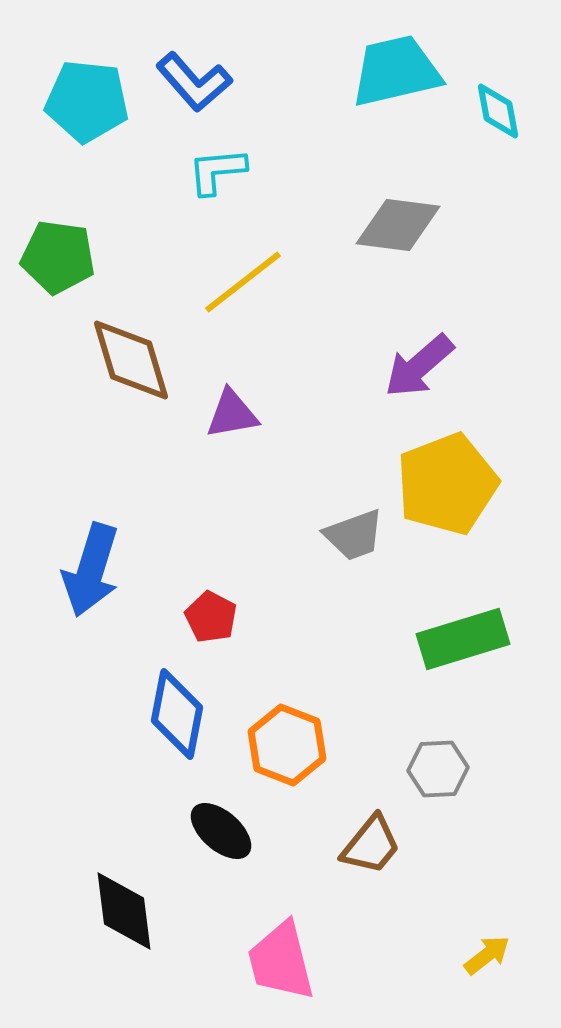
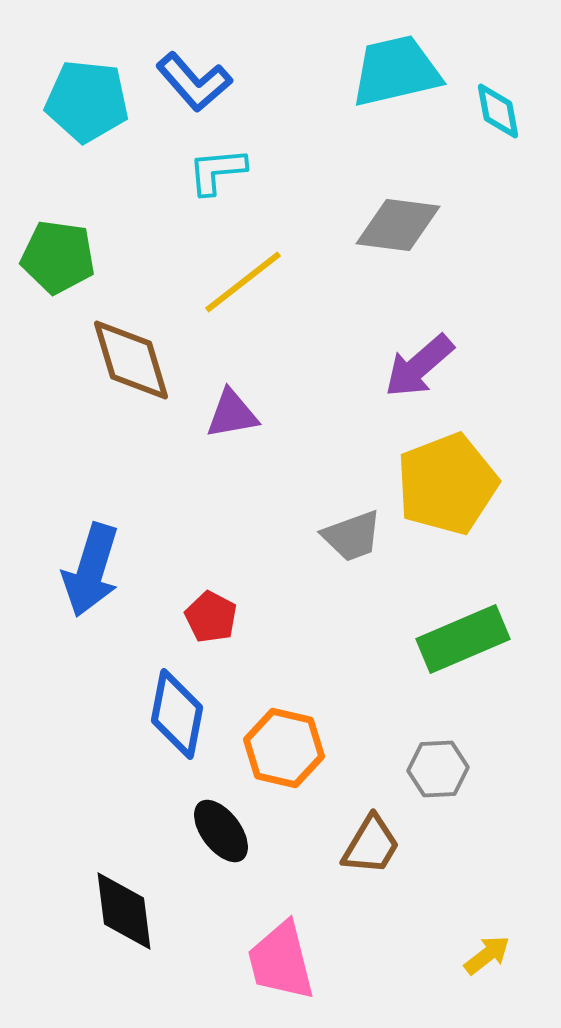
gray trapezoid: moved 2 px left, 1 px down
green rectangle: rotated 6 degrees counterclockwise
orange hexagon: moved 3 px left, 3 px down; rotated 8 degrees counterclockwise
black ellipse: rotated 12 degrees clockwise
brown trapezoid: rotated 8 degrees counterclockwise
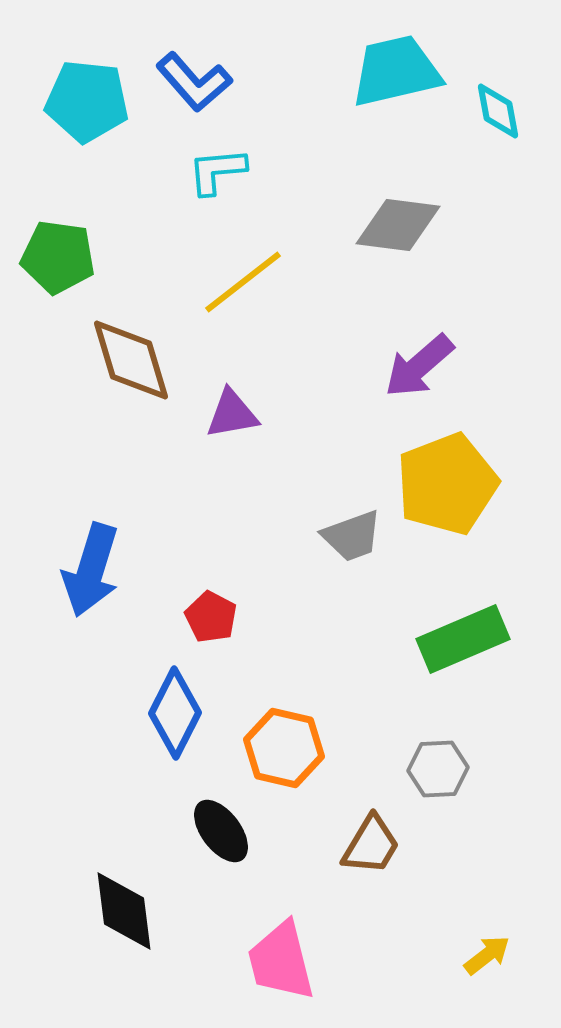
blue diamond: moved 2 px left, 1 px up; rotated 16 degrees clockwise
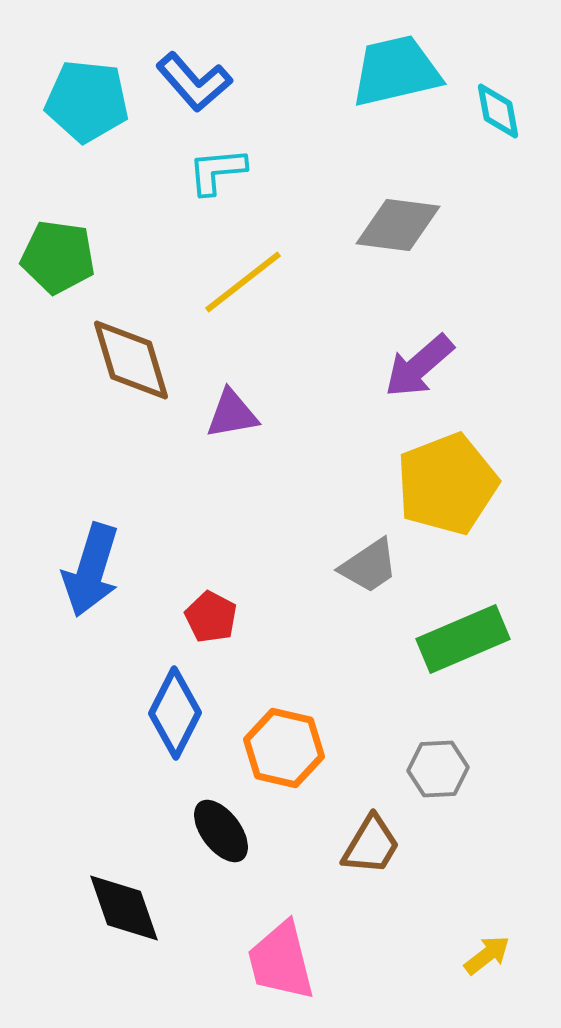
gray trapezoid: moved 17 px right, 30 px down; rotated 14 degrees counterclockwise
black diamond: moved 3 px up; rotated 12 degrees counterclockwise
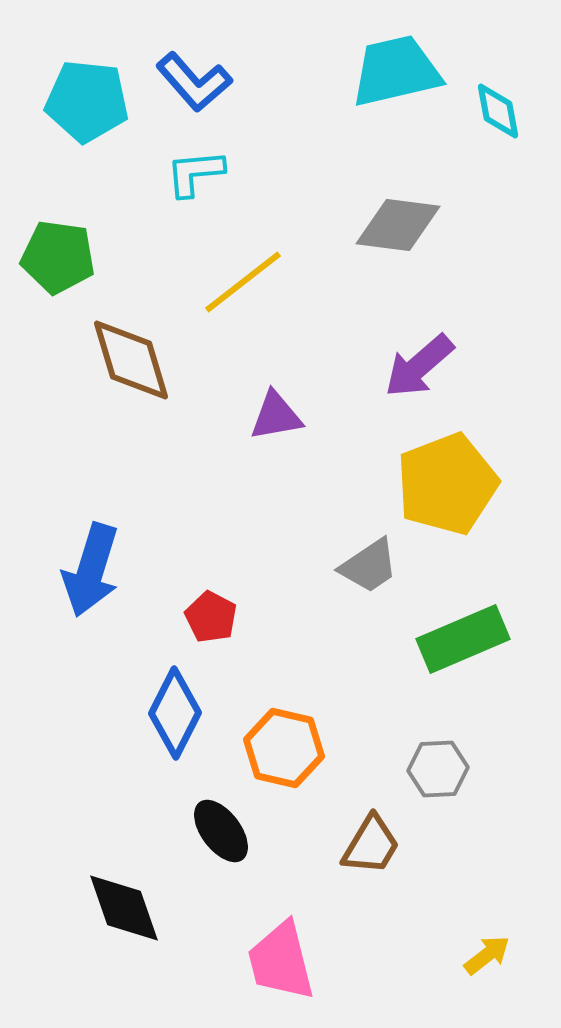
cyan L-shape: moved 22 px left, 2 px down
purple triangle: moved 44 px right, 2 px down
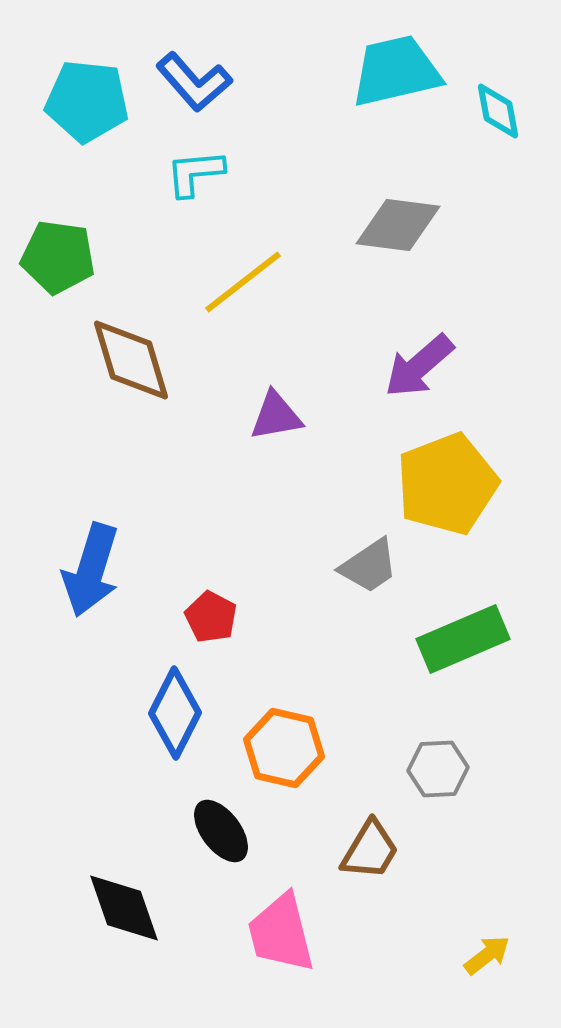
brown trapezoid: moved 1 px left, 5 px down
pink trapezoid: moved 28 px up
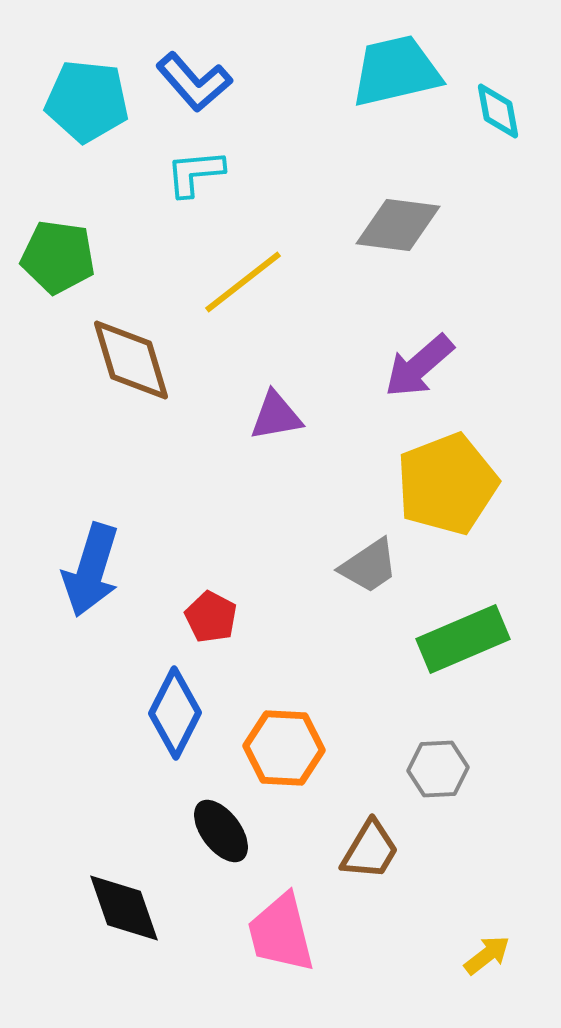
orange hexagon: rotated 10 degrees counterclockwise
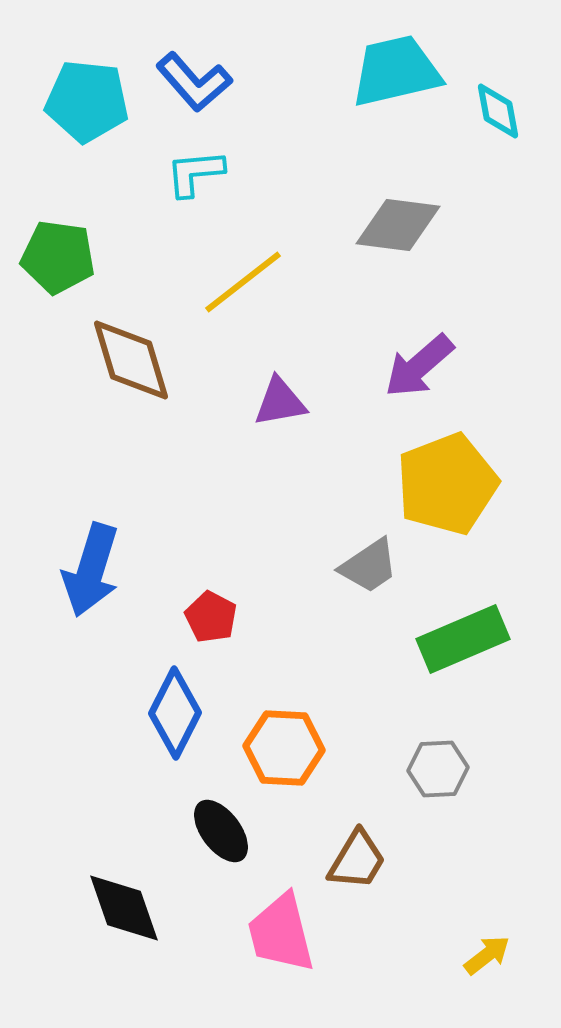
purple triangle: moved 4 px right, 14 px up
brown trapezoid: moved 13 px left, 10 px down
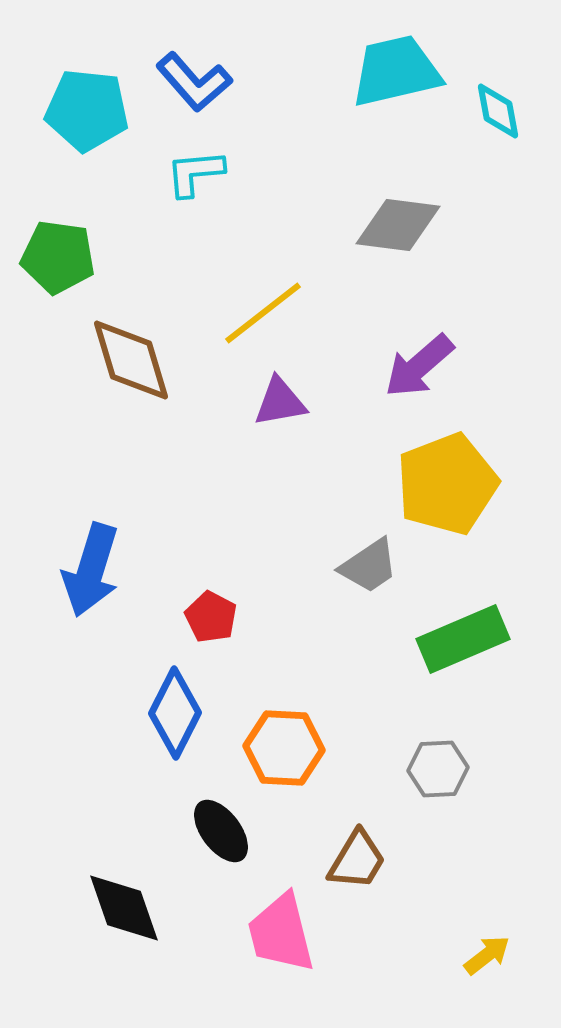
cyan pentagon: moved 9 px down
yellow line: moved 20 px right, 31 px down
